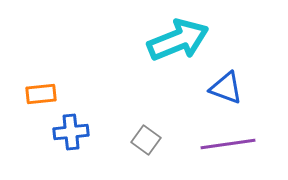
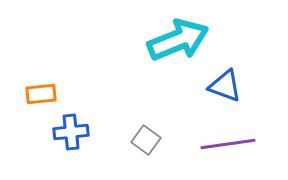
blue triangle: moved 1 px left, 2 px up
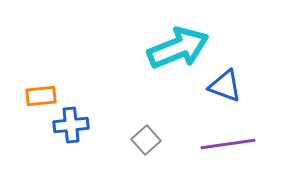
cyan arrow: moved 8 px down
orange rectangle: moved 2 px down
blue cross: moved 7 px up
gray square: rotated 12 degrees clockwise
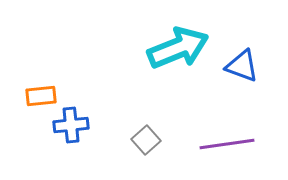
blue triangle: moved 17 px right, 20 px up
purple line: moved 1 px left
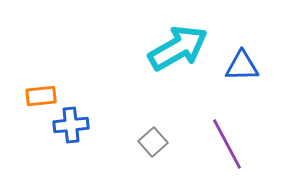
cyan arrow: rotated 8 degrees counterclockwise
blue triangle: rotated 21 degrees counterclockwise
gray square: moved 7 px right, 2 px down
purple line: rotated 70 degrees clockwise
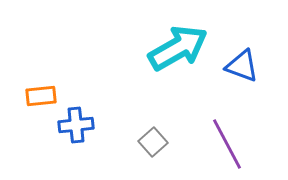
blue triangle: rotated 21 degrees clockwise
blue cross: moved 5 px right
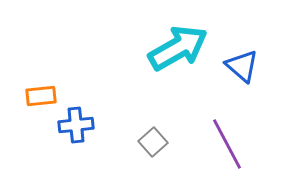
blue triangle: rotated 21 degrees clockwise
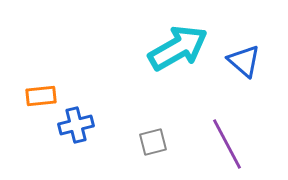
blue triangle: moved 2 px right, 5 px up
blue cross: rotated 8 degrees counterclockwise
gray square: rotated 28 degrees clockwise
